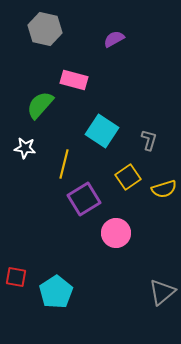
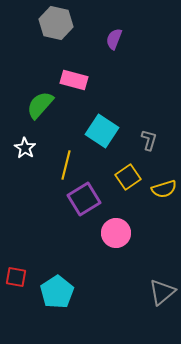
gray hexagon: moved 11 px right, 6 px up
purple semicircle: rotated 40 degrees counterclockwise
white star: rotated 25 degrees clockwise
yellow line: moved 2 px right, 1 px down
cyan pentagon: moved 1 px right
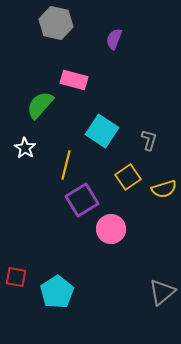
purple square: moved 2 px left, 1 px down
pink circle: moved 5 px left, 4 px up
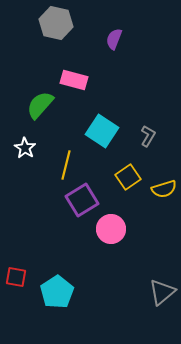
gray L-shape: moved 1 px left, 4 px up; rotated 15 degrees clockwise
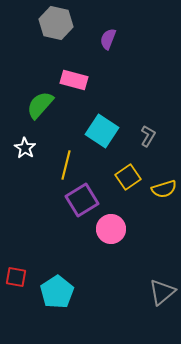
purple semicircle: moved 6 px left
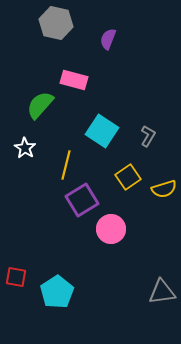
gray triangle: rotated 32 degrees clockwise
